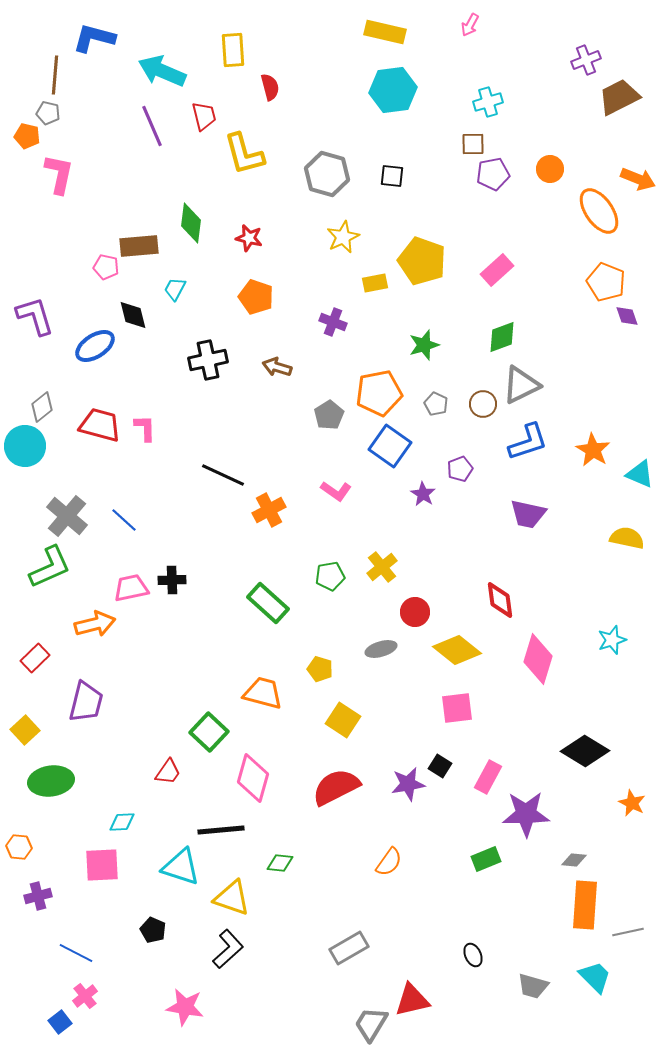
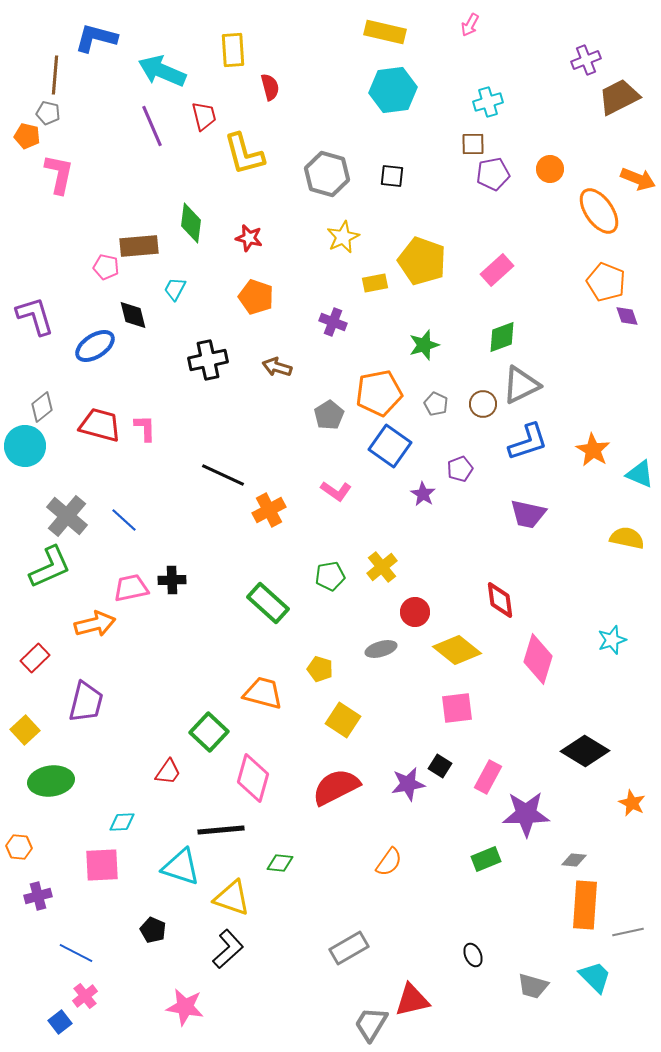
blue L-shape at (94, 38): moved 2 px right
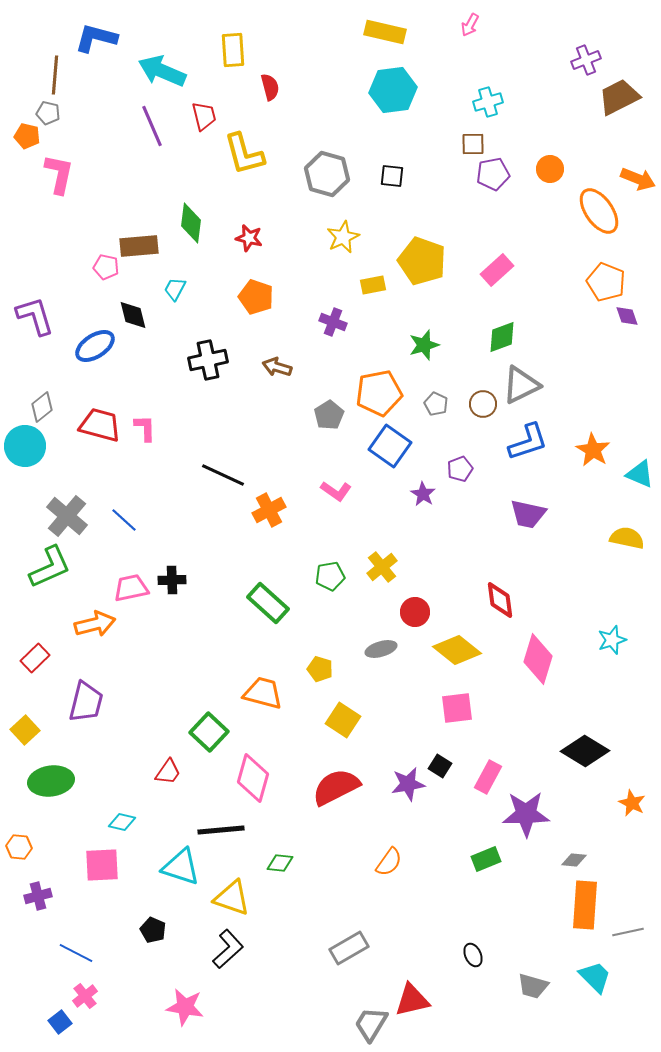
yellow rectangle at (375, 283): moved 2 px left, 2 px down
cyan diamond at (122, 822): rotated 16 degrees clockwise
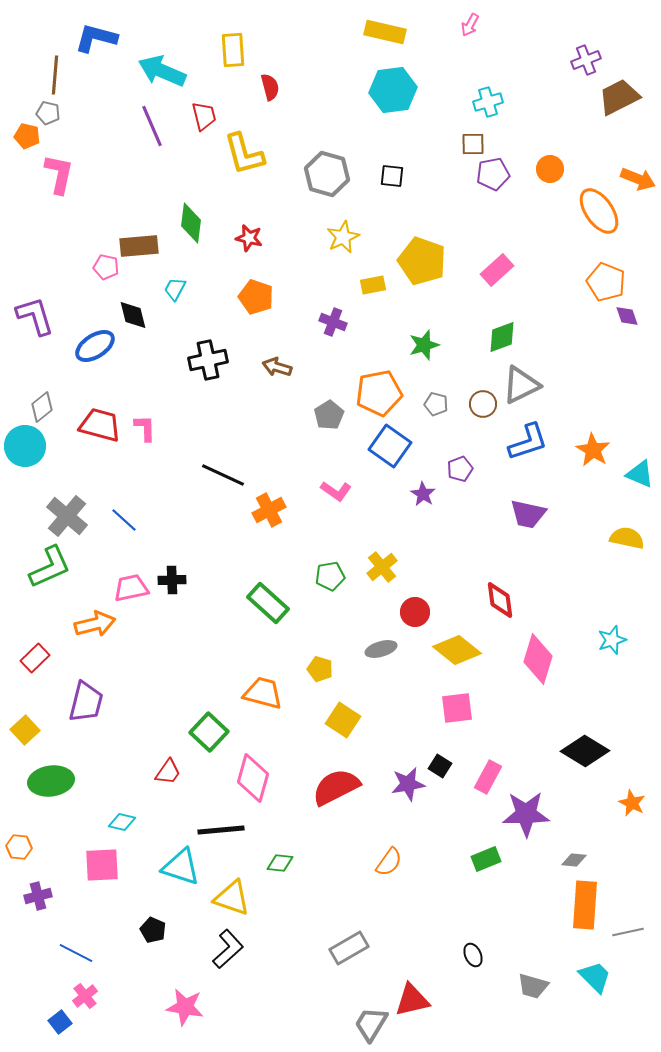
gray pentagon at (436, 404): rotated 10 degrees counterclockwise
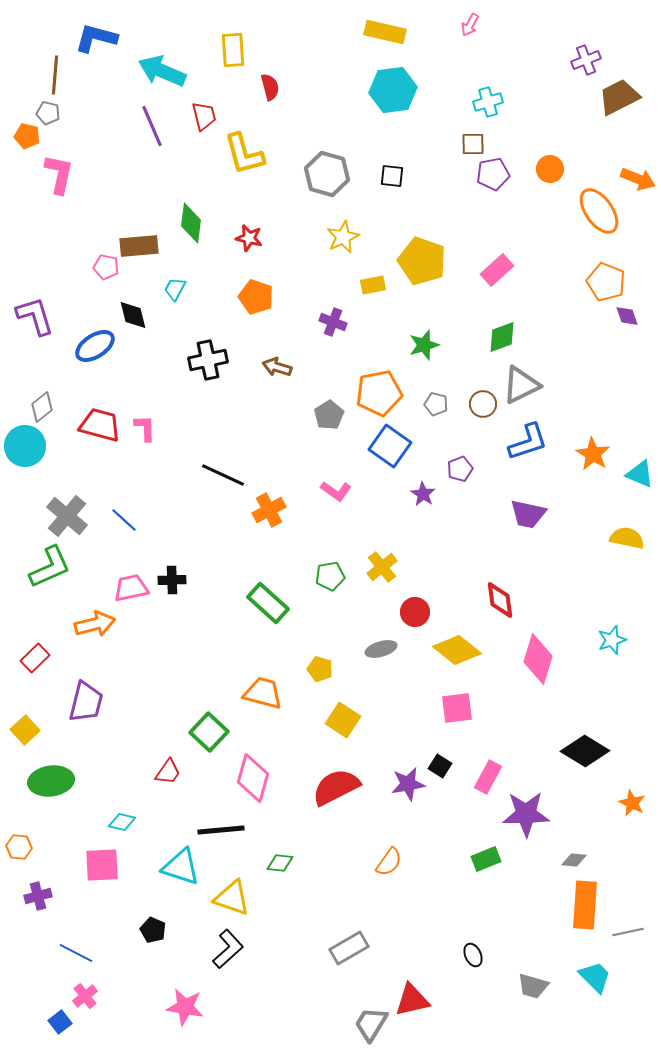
orange star at (593, 450): moved 4 px down
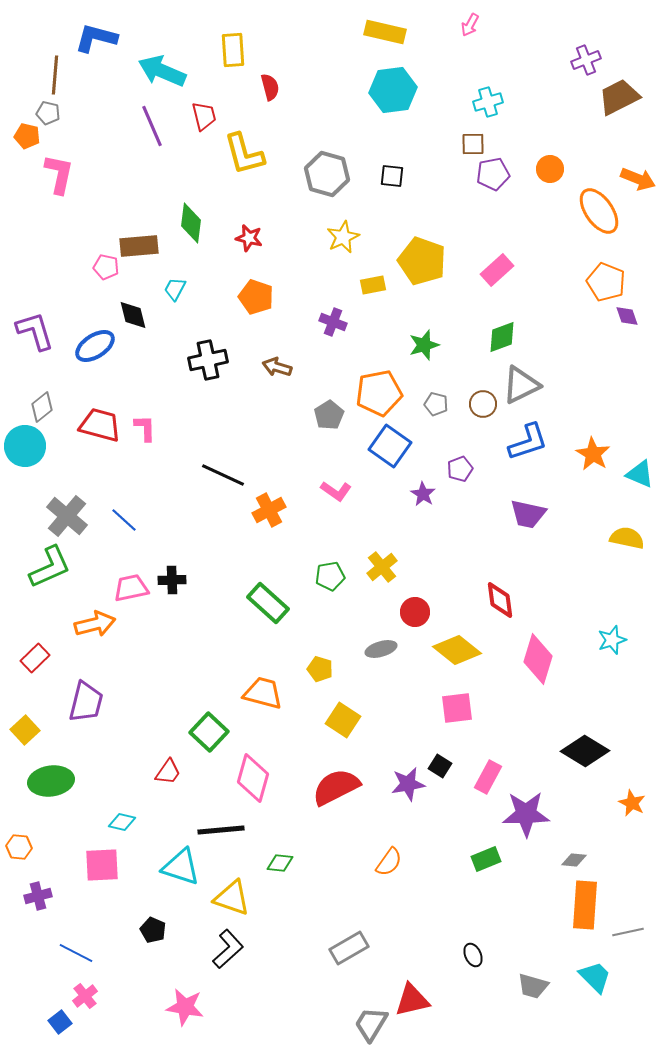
purple L-shape at (35, 316): moved 15 px down
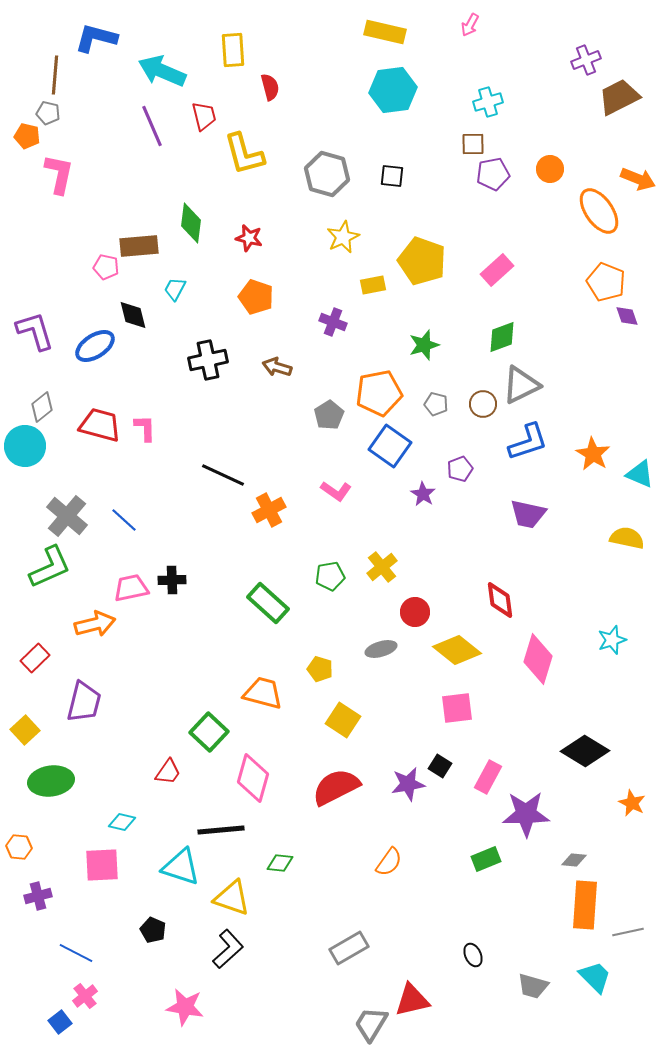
purple trapezoid at (86, 702): moved 2 px left
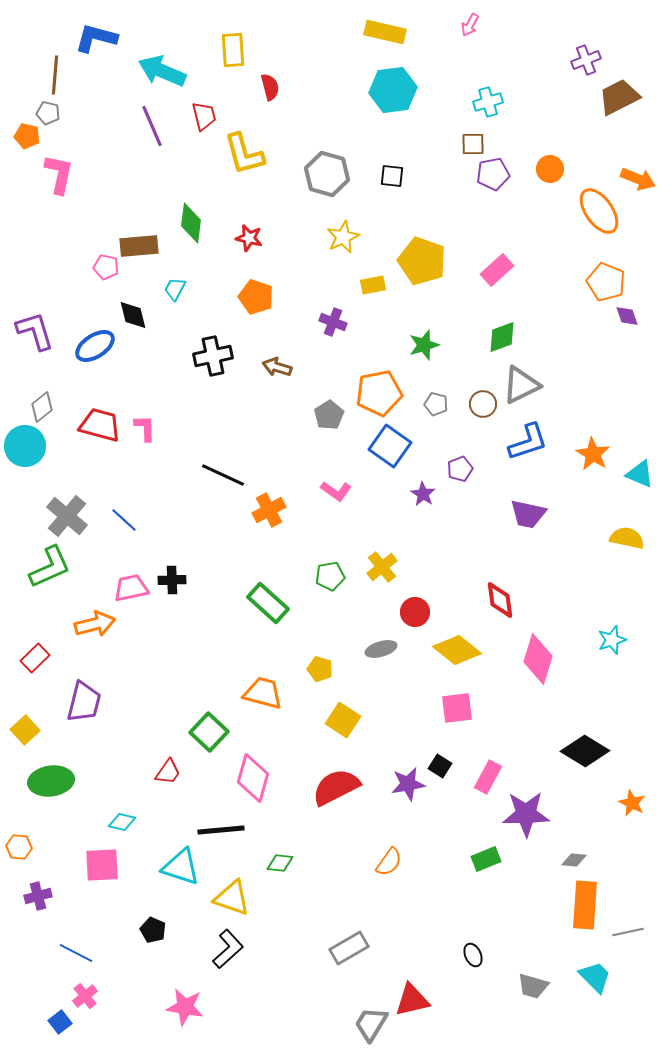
black cross at (208, 360): moved 5 px right, 4 px up
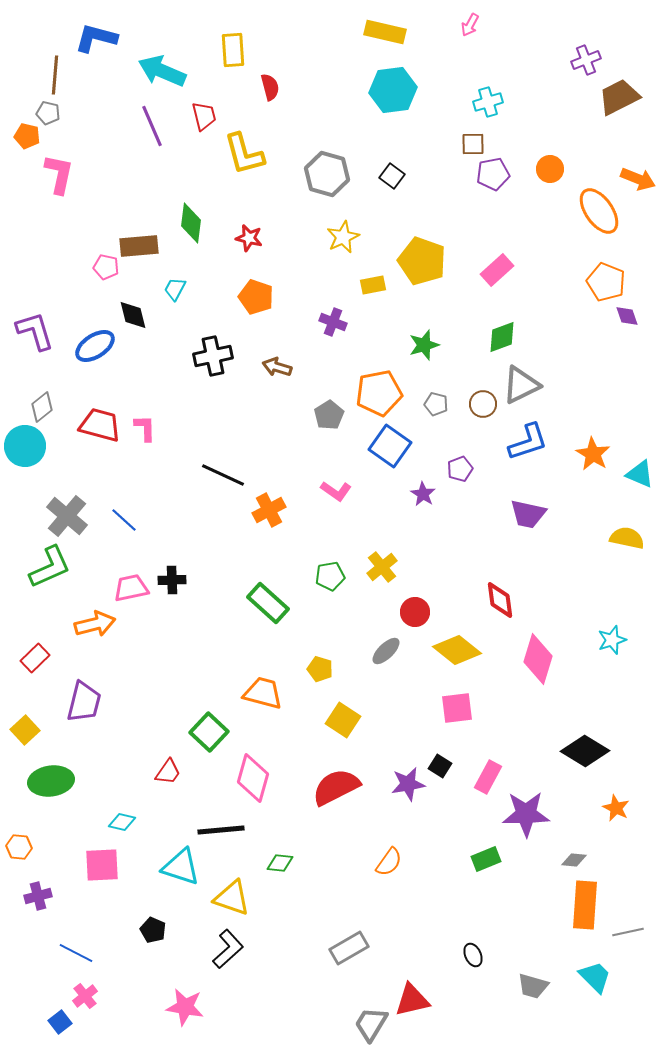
black square at (392, 176): rotated 30 degrees clockwise
gray ellipse at (381, 649): moved 5 px right, 2 px down; rotated 28 degrees counterclockwise
orange star at (632, 803): moved 16 px left, 5 px down
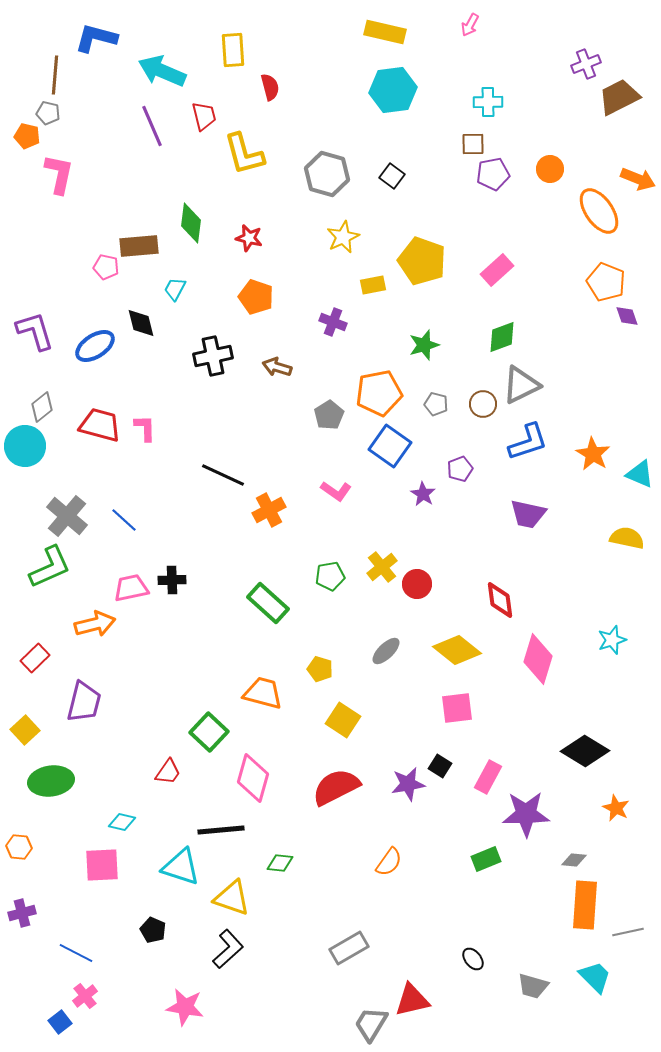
purple cross at (586, 60): moved 4 px down
cyan cross at (488, 102): rotated 16 degrees clockwise
black diamond at (133, 315): moved 8 px right, 8 px down
red circle at (415, 612): moved 2 px right, 28 px up
purple cross at (38, 896): moved 16 px left, 17 px down
black ellipse at (473, 955): moved 4 px down; rotated 15 degrees counterclockwise
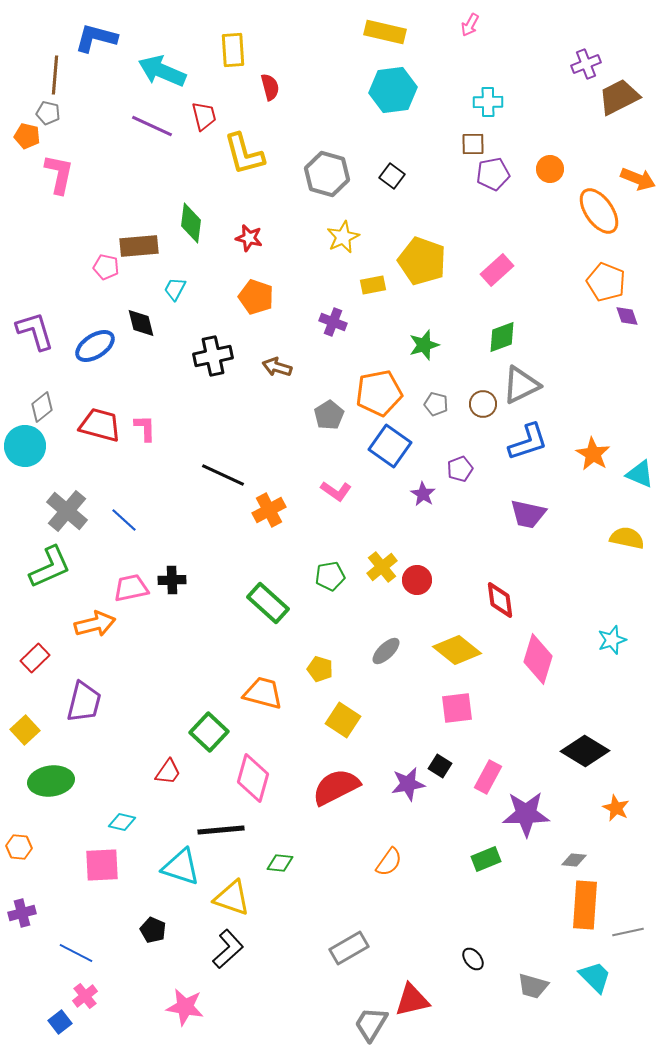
purple line at (152, 126): rotated 42 degrees counterclockwise
gray cross at (67, 516): moved 5 px up
red circle at (417, 584): moved 4 px up
